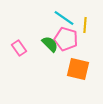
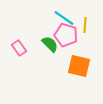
pink pentagon: moved 4 px up
orange square: moved 1 px right, 3 px up
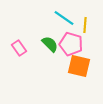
pink pentagon: moved 5 px right, 9 px down
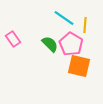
pink pentagon: rotated 15 degrees clockwise
pink rectangle: moved 6 px left, 9 px up
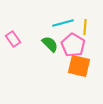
cyan line: moved 1 px left, 5 px down; rotated 50 degrees counterclockwise
yellow line: moved 2 px down
pink pentagon: moved 2 px right, 1 px down
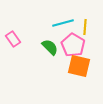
green semicircle: moved 3 px down
